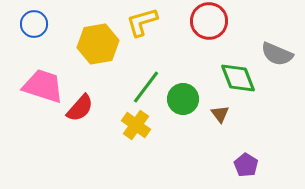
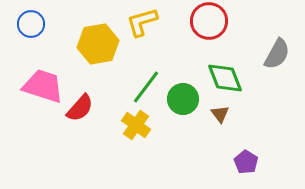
blue circle: moved 3 px left
gray semicircle: rotated 84 degrees counterclockwise
green diamond: moved 13 px left
purple pentagon: moved 3 px up
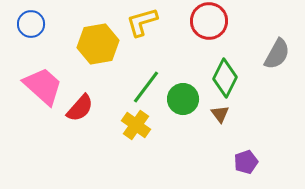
green diamond: rotated 48 degrees clockwise
pink trapezoid: rotated 24 degrees clockwise
purple pentagon: rotated 20 degrees clockwise
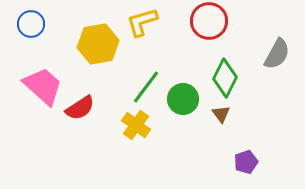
red semicircle: rotated 16 degrees clockwise
brown triangle: moved 1 px right
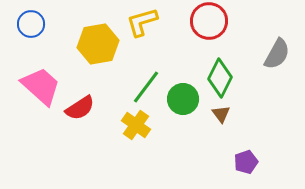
green diamond: moved 5 px left
pink trapezoid: moved 2 px left
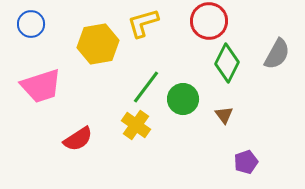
yellow L-shape: moved 1 px right, 1 px down
green diamond: moved 7 px right, 15 px up
pink trapezoid: rotated 120 degrees clockwise
red semicircle: moved 2 px left, 31 px down
brown triangle: moved 3 px right, 1 px down
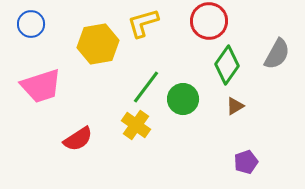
green diamond: moved 2 px down; rotated 9 degrees clockwise
brown triangle: moved 11 px right, 9 px up; rotated 36 degrees clockwise
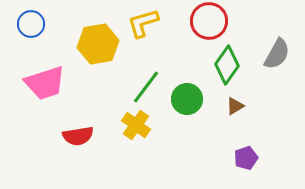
pink trapezoid: moved 4 px right, 3 px up
green circle: moved 4 px right
red semicircle: moved 3 px up; rotated 24 degrees clockwise
purple pentagon: moved 4 px up
